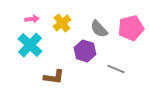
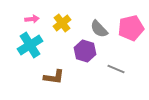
cyan cross: rotated 15 degrees clockwise
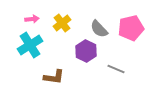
purple hexagon: moved 1 px right; rotated 10 degrees clockwise
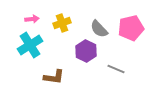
yellow cross: rotated 18 degrees clockwise
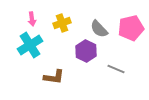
pink arrow: rotated 88 degrees clockwise
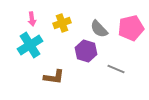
purple hexagon: rotated 10 degrees counterclockwise
